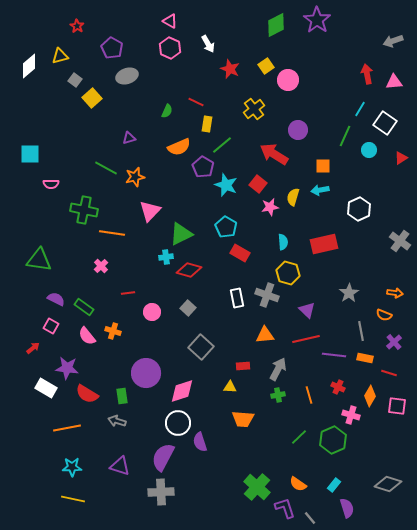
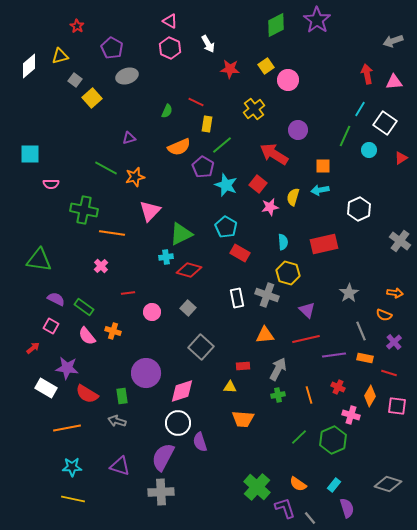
red star at (230, 69): rotated 18 degrees counterclockwise
gray line at (361, 331): rotated 12 degrees counterclockwise
purple line at (334, 355): rotated 15 degrees counterclockwise
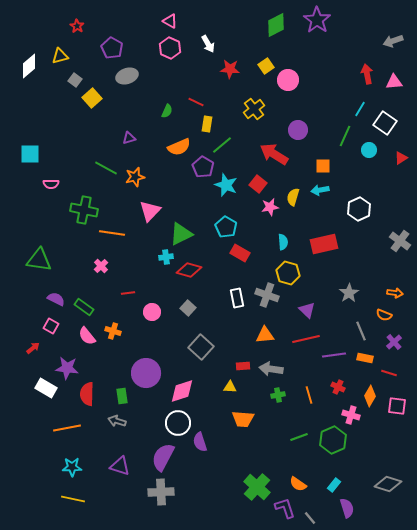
gray arrow at (278, 369): moved 7 px left; rotated 110 degrees counterclockwise
red semicircle at (87, 394): rotated 60 degrees clockwise
green line at (299, 437): rotated 24 degrees clockwise
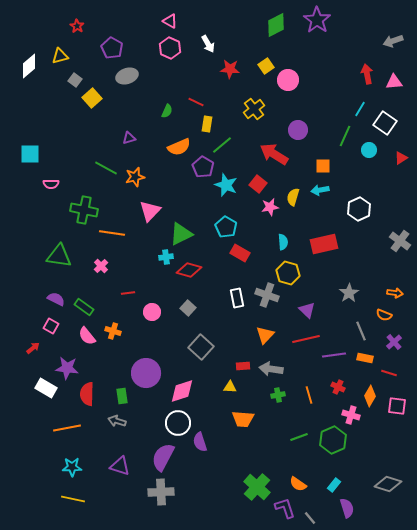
green triangle at (39, 260): moved 20 px right, 4 px up
orange triangle at (265, 335): rotated 42 degrees counterclockwise
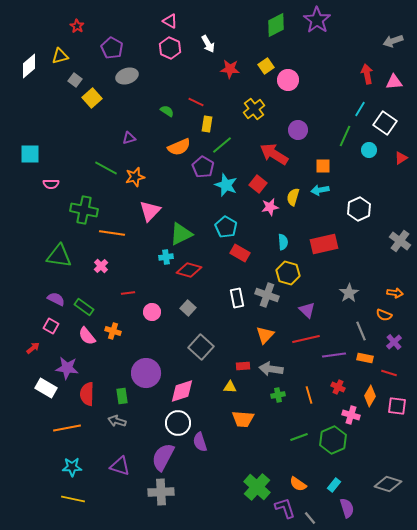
green semicircle at (167, 111): rotated 80 degrees counterclockwise
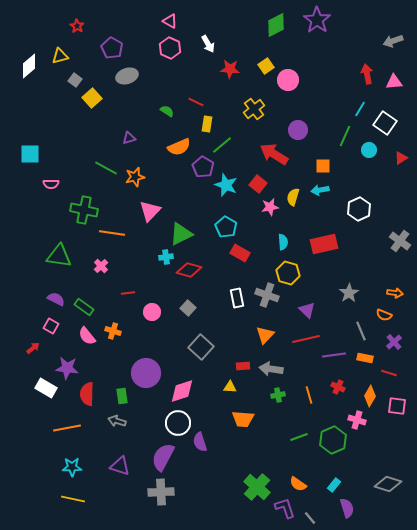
pink cross at (351, 415): moved 6 px right, 5 px down
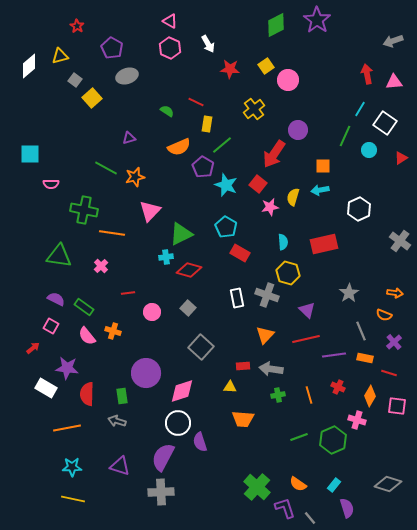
red arrow at (274, 154): rotated 88 degrees counterclockwise
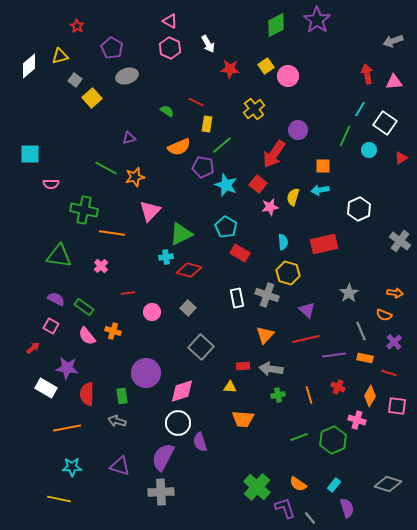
pink circle at (288, 80): moved 4 px up
purple pentagon at (203, 167): rotated 20 degrees counterclockwise
yellow line at (73, 499): moved 14 px left
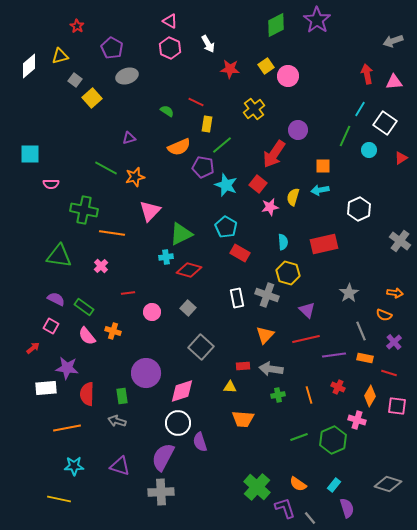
white rectangle at (46, 388): rotated 35 degrees counterclockwise
cyan star at (72, 467): moved 2 px right, 1 px up
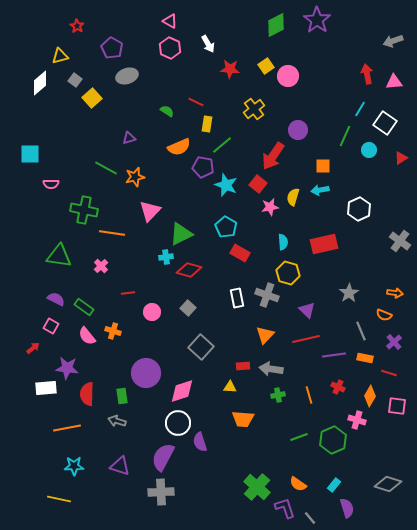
white diamond at (29, 66): moved 11 px right, 17 px down
red arrow at (274, 154): moved 1 px left, 2 px down
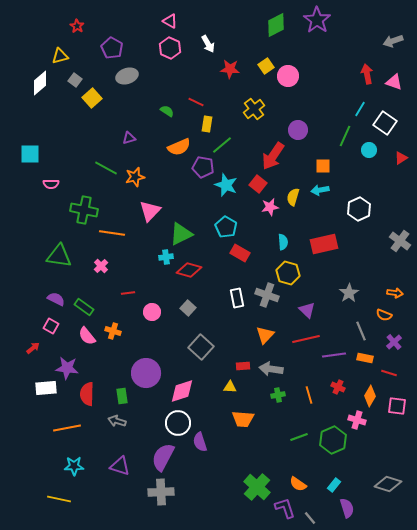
pink triangle at (394, 82): rotated 24 degrees clockwise
